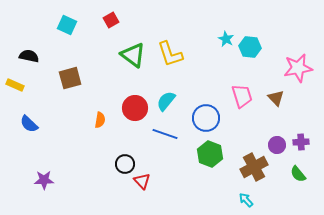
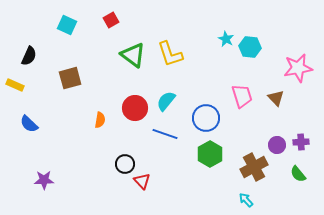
black semicircle: rotated 102 degrees clockwise
green hexagon: rotated 10 degrees clockwise
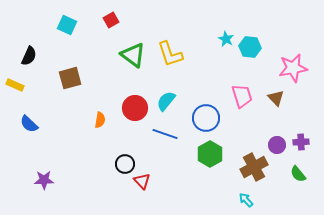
pink star: moved 5 px left
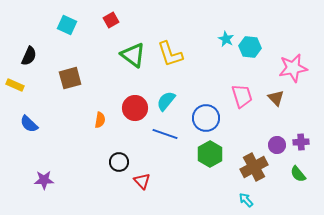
black circle: moved 6 px left, 2 px up
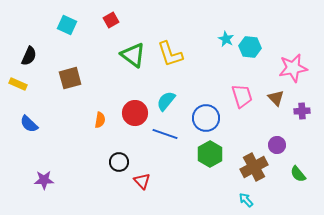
yellow rectangle: moved 3 px right, 1 px up
red circle: moved 5 px down
purple cross: moved 1 px right, 31 px up
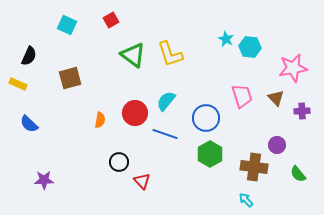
brown cross: rotated 36 degrees clockwise
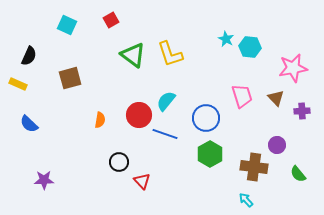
red circle: moved 4 px right, 2 px down
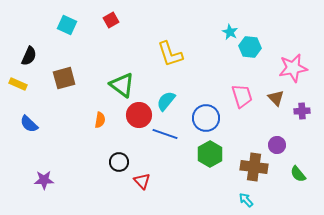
cyan star: moved 4 px right, 7 px up
green triangle: moved 11 px left, 30 px down
brown square: moved 6 px left
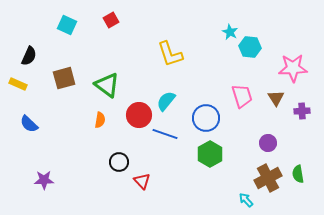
pink star: rotated 8 degrees clockwise
green triangle: moved 15 px left
brown triangle: rotated 12 degrees clockwise
purple circle: moved 9 px left, 2 px up
brown cross: moved 14 px right, 11 px down; rotated 36 degrees counterclockwise
green semicircle: rotated 30 degrees clockwise
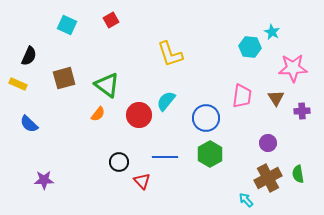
cyan star: moved 42 px right
pink trapezoid: rotated 25 degrees clockwise
orange semicircle: moved 2 px left, 6 px up; rotated 28 degrees clockwise
blue line: moved 23 px down; rotated 20 degrees counterclockwise
